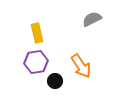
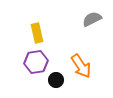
black circle: moved 1 px right, 1 px up
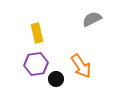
purple hexagon: moved 2 px down
black circle: moved 1 px up
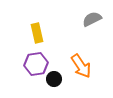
black circle: moved 2 px left
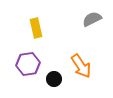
yellow rectangle: moved 1 px left, 5 px up
purple hexagon: moved 8 px left
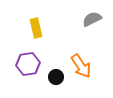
black circle: moved 2 px right, 2 px up
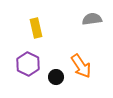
gray semicircle: rotated 18 degrees clockwise
purple hexagon: rotated 25 degrees counterclockwise
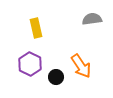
purple hexagon: moved 2 px right
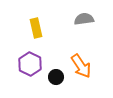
gray semicircle: moved 8 px left
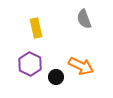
gray semicircle: rotated 102 degrees counterclockwise
orange arrow: rotated 30 degrees counterclockwise
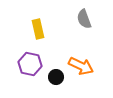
yellow rectangle: moved 2 px right, 1 px down
purple hexagon: rotated 15 degrees counterclockwise
